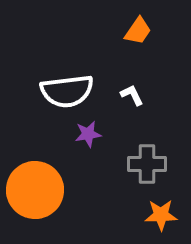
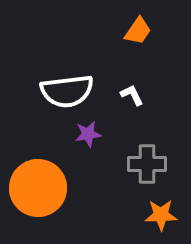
orange circle: moved 3 px right, 2 px up
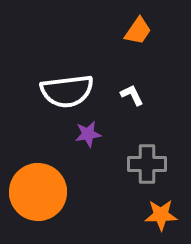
orange circle: moved 4 px down
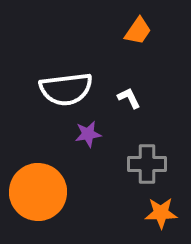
white semicircle: moved 1 px left, 2 px up
white L-shape: moved 3 px left, 3 px down
orange star: moved 2 px up
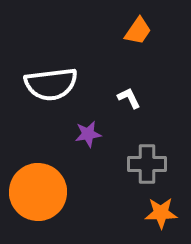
white semicircle: moved 15 px left, 5 px up
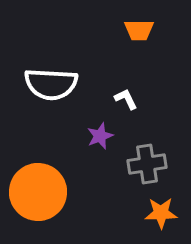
orange trapezoid: moved 1 px right, 1 px up; rotated 56 degrees clockwise
white semicircle: rotated 10 degrees clockwise
white L-shape: moved 3 px left, 1 px down
purple star: moved 12 px right, 2 px down; rotated 12 degrees counterclockwise
gray cross: rotated 9 degrees counterclockwise
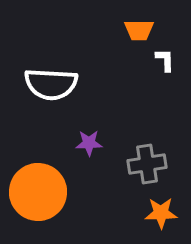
white L-shape: moved 39 px right, 39 px up; rotated 25 degrees clockwise
purple star: moved 11 px left, 7 px down; rotated 20 degrees clockwise
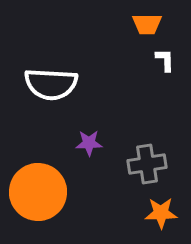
orange trapezoid: moved 8 px right, 6 px up
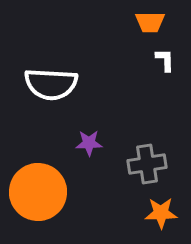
orange trapezoid: moved 3 px right, 2 px up
